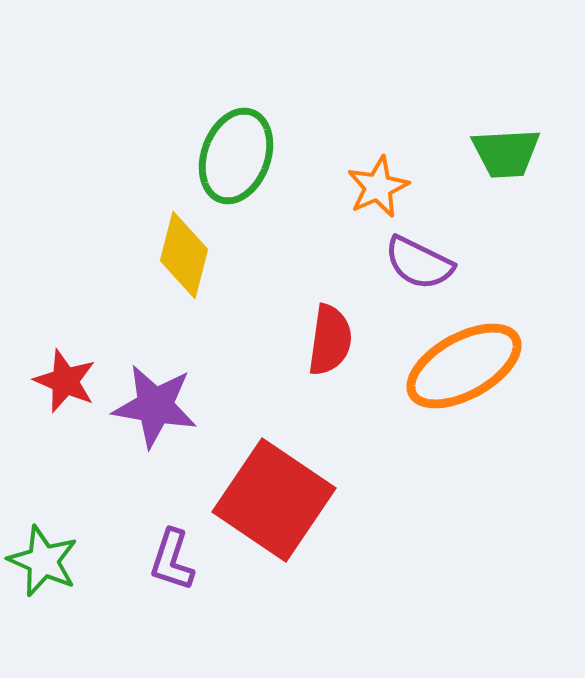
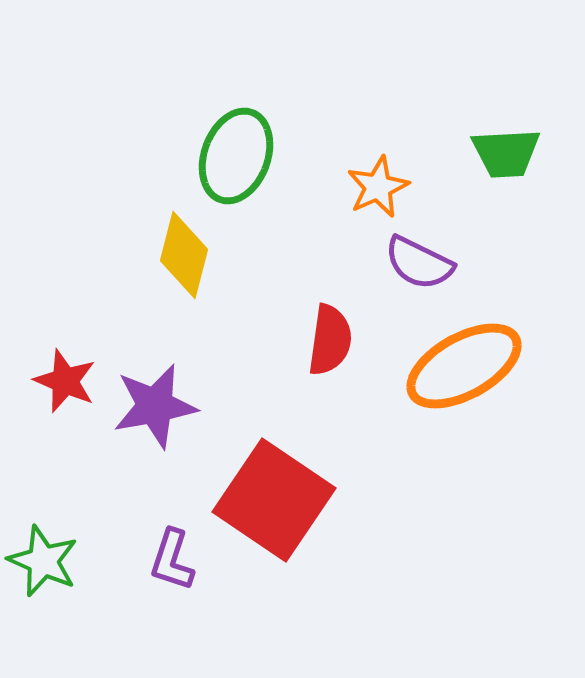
purple star: rotated 20 degrees counterclockwise
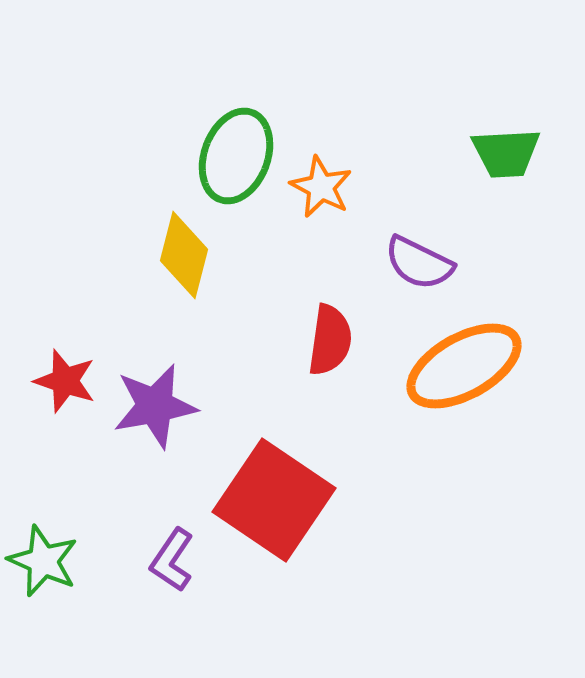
orange star: moved 57 px left; rotated 20 degrees counterclockwise
red star: rotated 4 degrees counterclockwise
purple L-shape: rotated 16 degrees clockwise
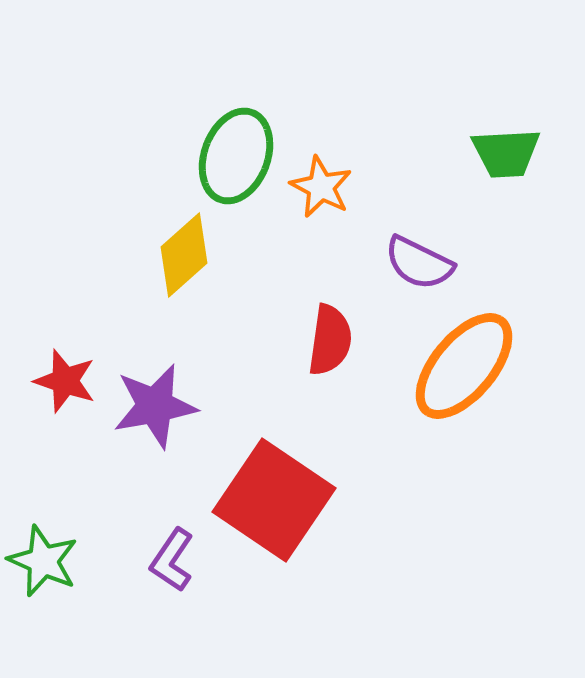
yellow diamond: rotated 34 degrees clockwise
orange ellipse: rotated 21 degrees counterclockwise
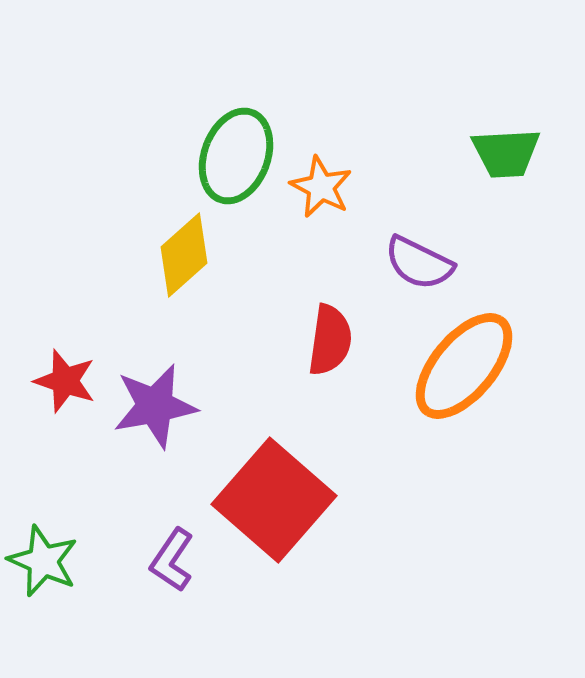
red square: rotated 7 degrees clockwise
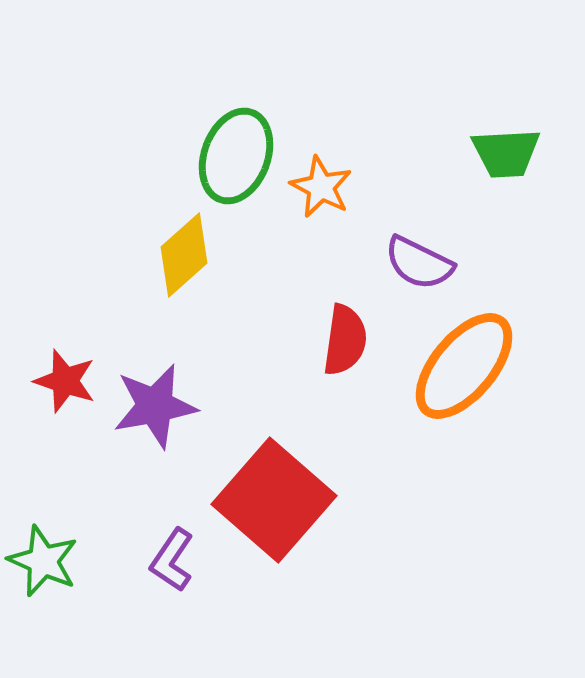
red semicircle: moved 15 px right
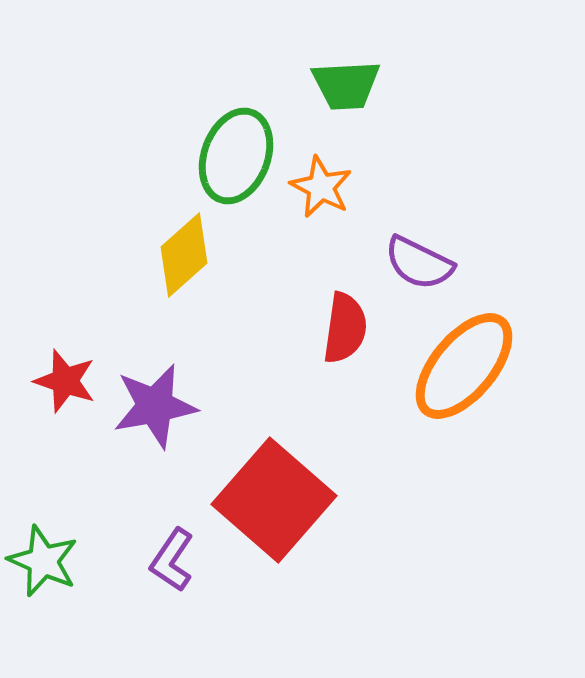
green trapezoid: moved 160 px left, 68 px up
red semicircle: moved 12 px up
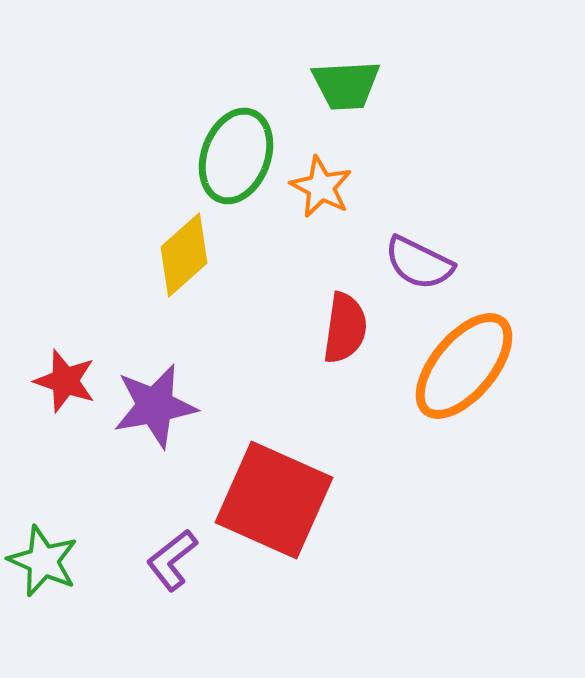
red square: rotated 17 degrees counterclockwise
purple L-shape: rotated 18 degrees clockwise
